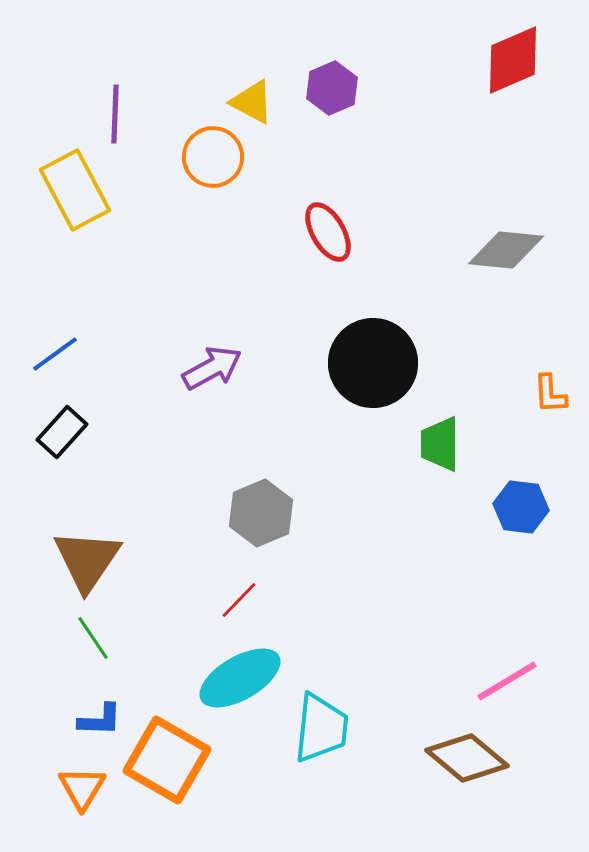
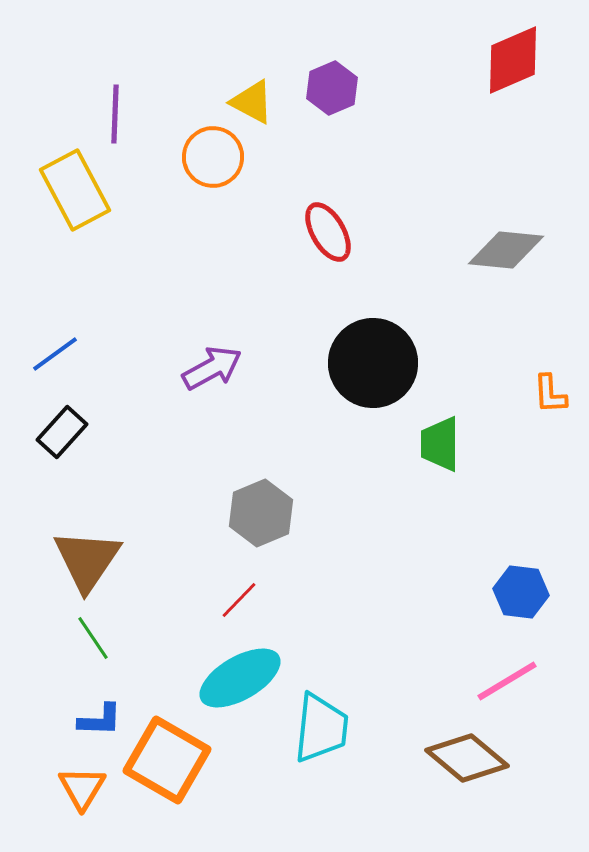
blue hexagon: moved 85 px down
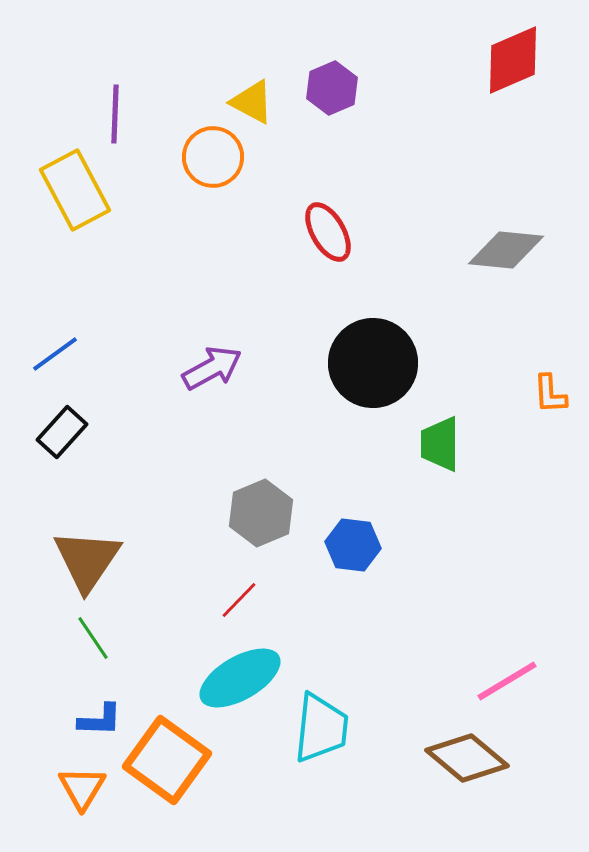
blue hexagon: moved 168 px left, 47 px up
orange square: rotated 6 degrees clockwise
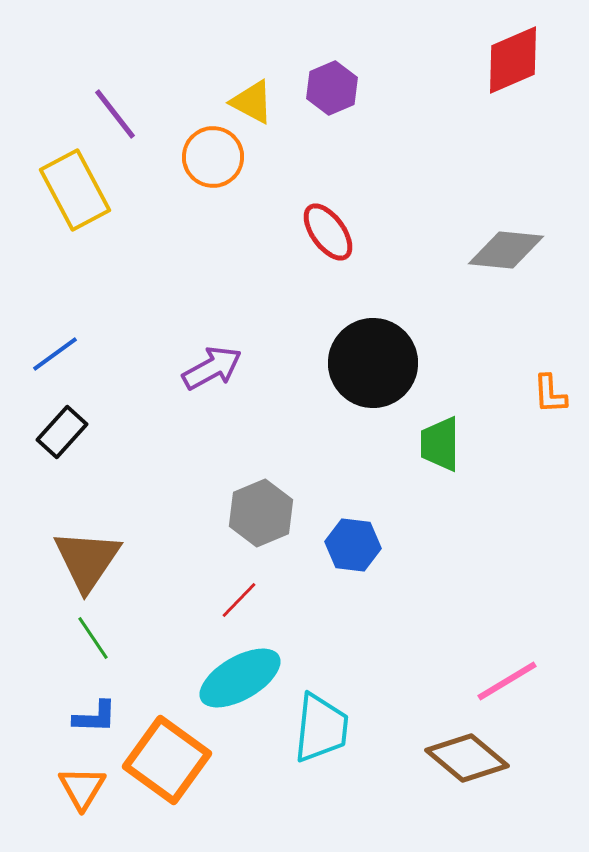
purple line: rotated 40 degrees counterclockwise
red ellipse: rotated 6 degrees counterclockwise
blue L-shape: moved 5 px left, 3 px up
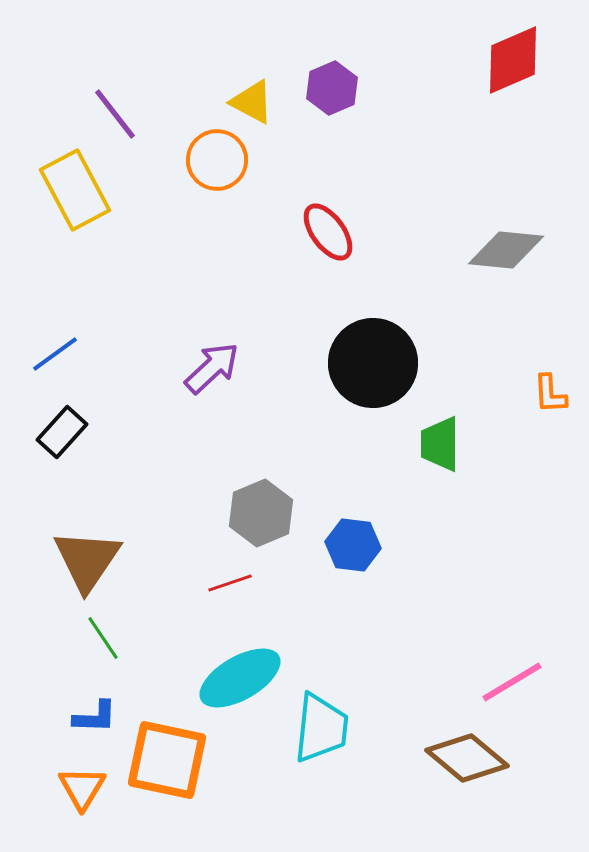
orange circle: moved 4 px right, 3 px down
purple arrow: rotated 14 degrees counterclockwise
red line: moved 9 px left, 17 px up; rotated 27 degrees clockwise
green line: moved 10 px right
pink line: moved 5 px right, 1 px down
orange square: rotated 24 degrees counterclockwise
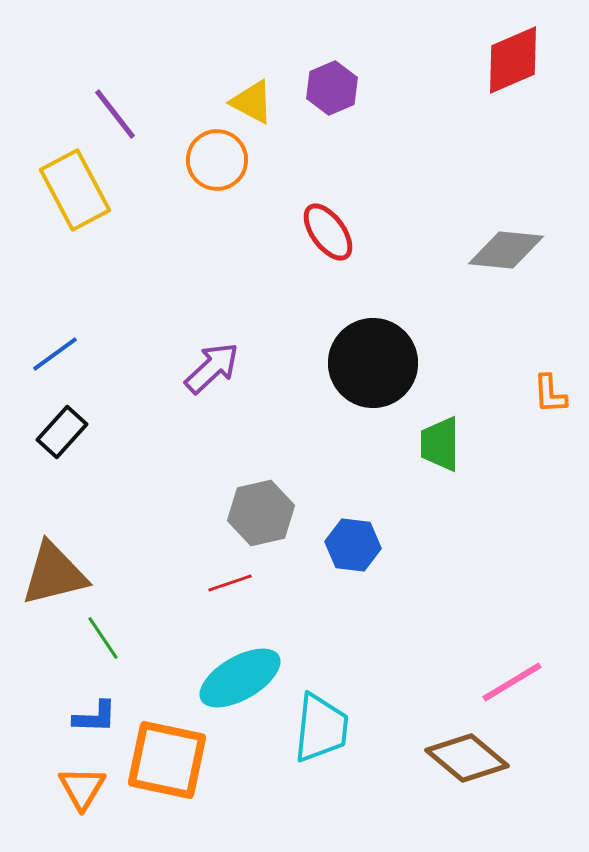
gray hexagon: rotated 10 degrees clockwise
brown triangle: moved 33 px left, 14 px down; rotated 42 degrees clockwise
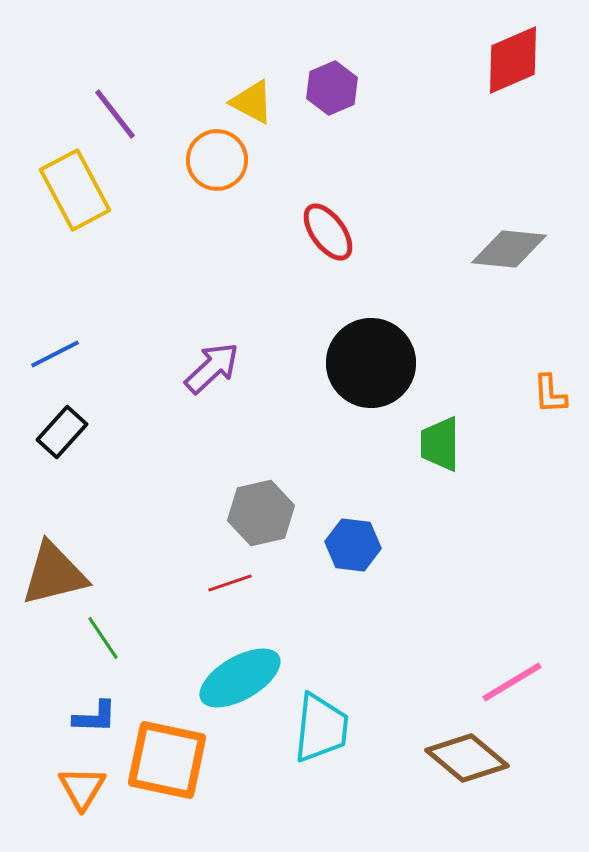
gray diamond: moved 3 px right, 1 px up
blue line: rotated 9 degrees clockwise
black circle: moved 2 px left
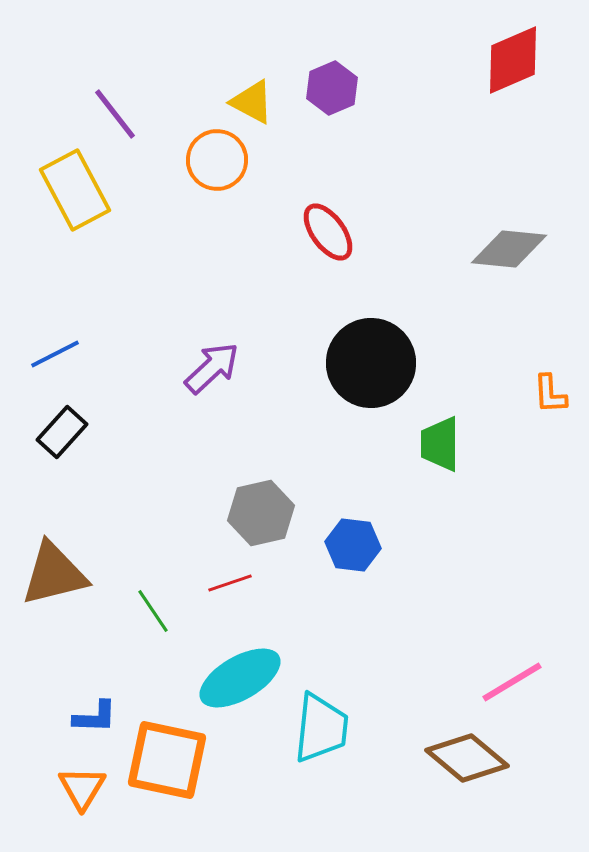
green line: moved 50 px right, 27 px up
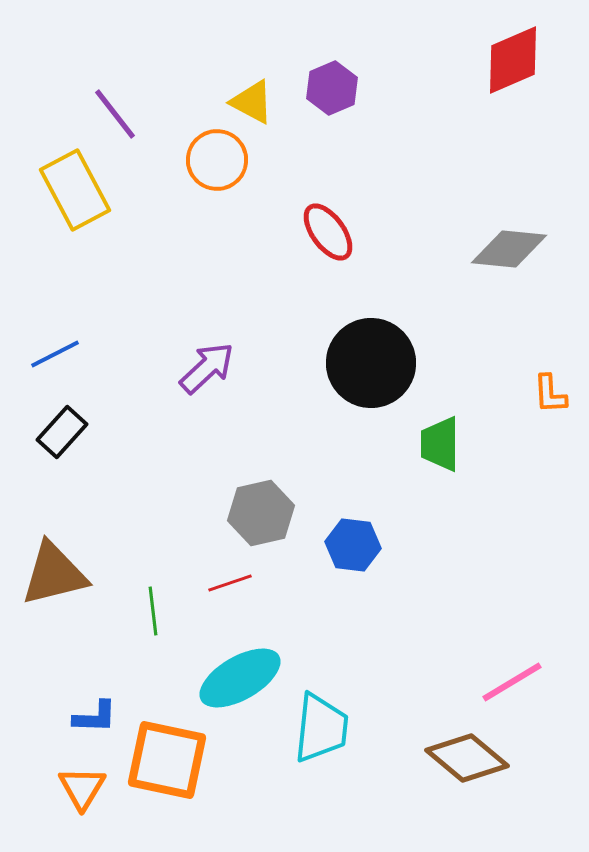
purple arrow: moved 5 px left
green line: rotated 27 degrees clockwise
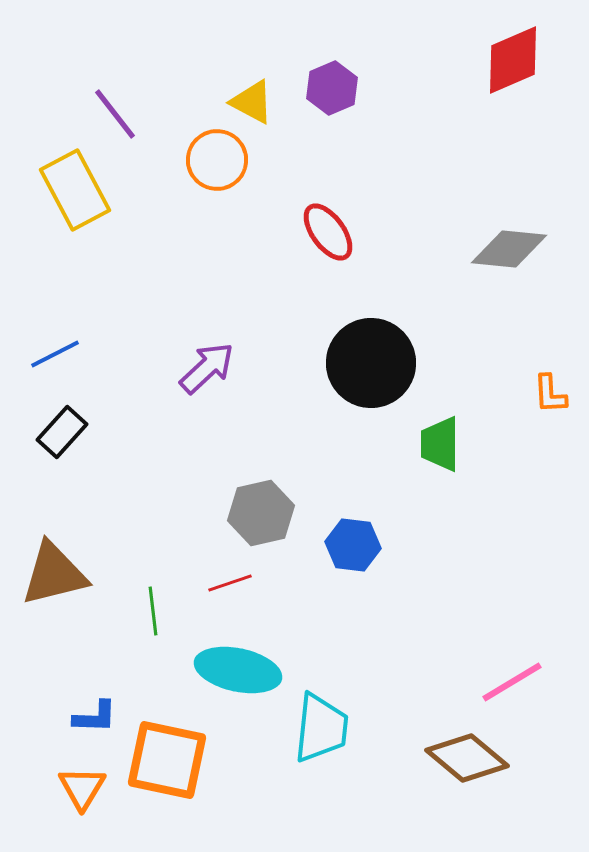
cyan ellipse: moved 2 px left, 8 px up; rotated 42 degrees clockwise
